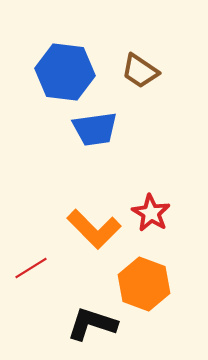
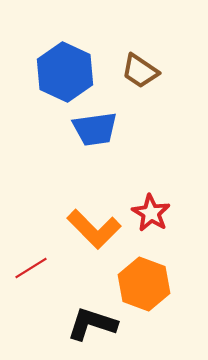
blue hexagon: rotated 18 degrees clockwise
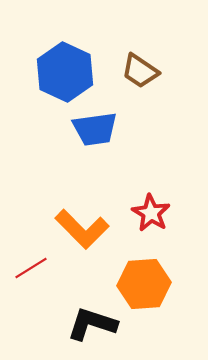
orange L-shape: moved 12 px left
orange hexagon: rotated 24 degrees counterclockwise
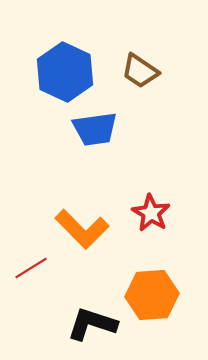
orange hexagon: moved 8 px right, 11 px down
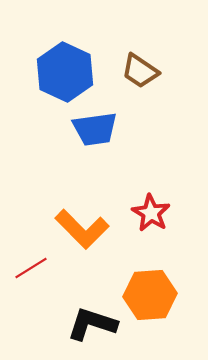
orange hexagon: moved 2 px left
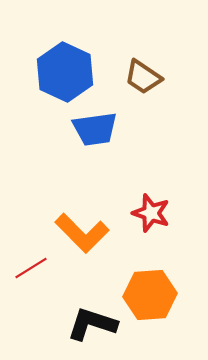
brown trapezoid: moved 3 px right, 6 px down
red star: rotated 12 degrees counterclockwise
orange L-shape: moved 4 px down
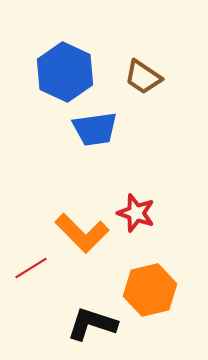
red star: moved 15 px left
orange hexagon: moved 5 px up; rotated 9 degrees counterclockwise
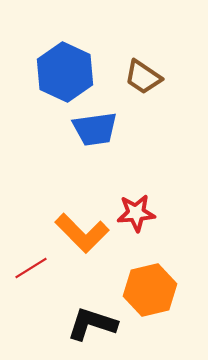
red star: rotated 24 degrees counterclockwise
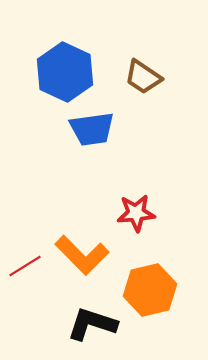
blue trapezoid: moved 3 px left
orange L-shape: moved 22 px down
red line: moved 6 px left, 2 px up
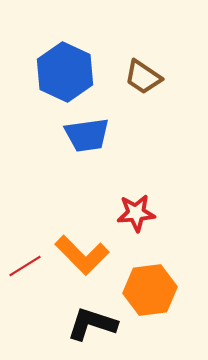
blue trapezoid: moved 5 px left, 6 px down
orange hexagon: rotated 6 degrees clockwise
